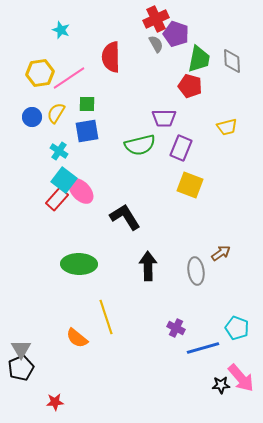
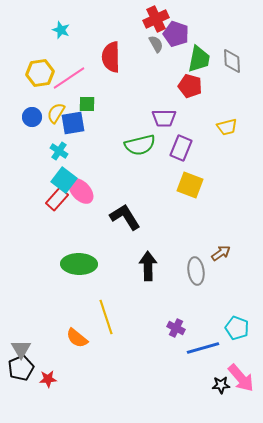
blue square: moved 14 px left, 8 px up
red star: moved 7 px left, 23 px up
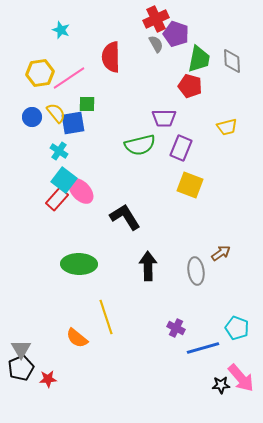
yellow semicircle: rotated 110 degrees clockwise
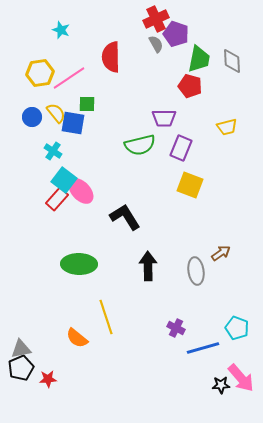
blue square: rotated 20 degrees clockwise
cyan cross: moved 6 px left
gray triangle: rotated 50 degrees clockwise
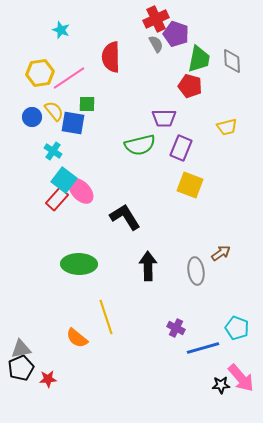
yellow semicircle: moved 2 px left, 2 px up
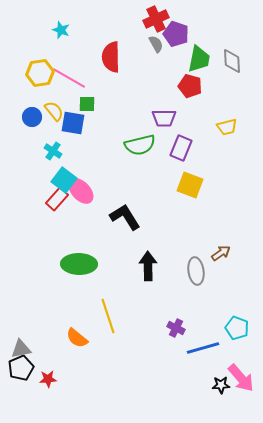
pink line: rotated 64 degrees clockwise
yellow line: moved 2 px right, 1 px up
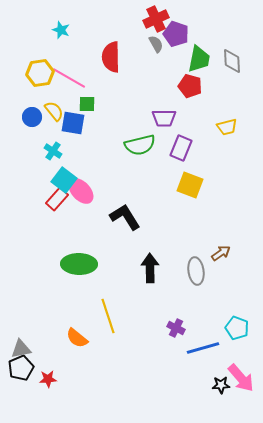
black arrow: moved 2 px right, 2 px down
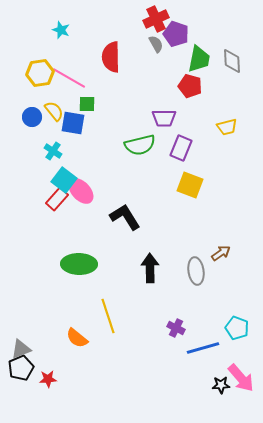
gray triangle: rotated 10 degrees counterclockwise
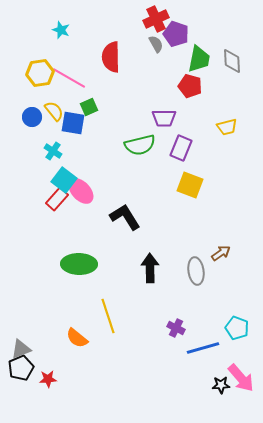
green square: moved 2 px right, 3 px down; rotated 24 degrees counterclockwise
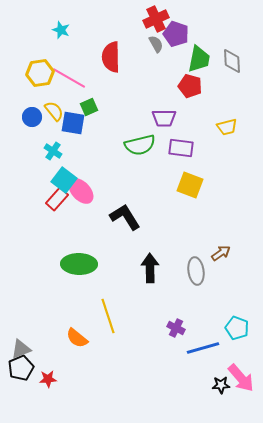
purple rectangle: rotated 75 degrees clockwise
